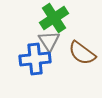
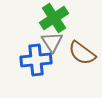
gray triangle: moved 3 px right, 1 px down
blue cross: moved 1 px right, 1 px down
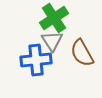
gray triangle: moved 1 px up
brown semicircle: rotated 24 degrees clockwise
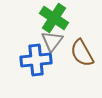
green cross: rotated 24 degrees counterclockwise
gray triangle: rotated 10 degrees clockwise
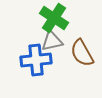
gray triangle: rotated 40 degrees clockwise
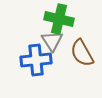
green cross: moved 5 px right, 1 px down; rotated 20 degrees counterclockwise
gray triangle: rotated 50 degrees counterclockwise
